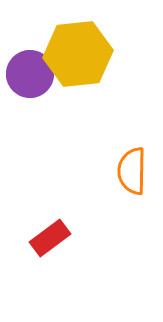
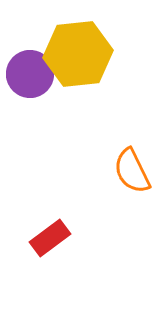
orange semicircle: rotated 27 degrees counterclockwise
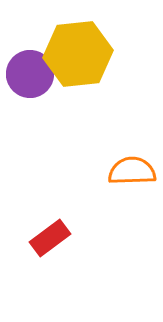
orange semicircle: rotated 114 degrees clockwise
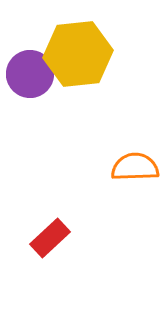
orange semicircle: moved 3 px right, 4 px up
red rectangle: rotated 6 degrees counterclockwise
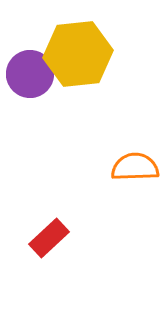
red rectangle: moved 1 px left
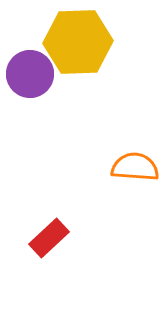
yellow hexagon: moved 12 px up; rotated 4 degrees clockwise
orange semicircle: rotated 6 degrees clockwise
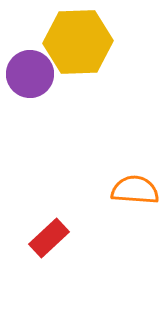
orange semicircle: moved 23 px down
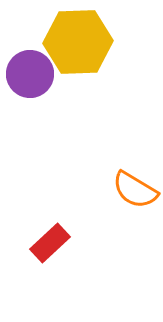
orange semicircle: rotated 153 degrees counterclockwise
red rectangle: moved 1 px right, 5 px down
